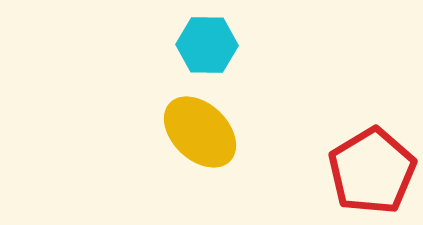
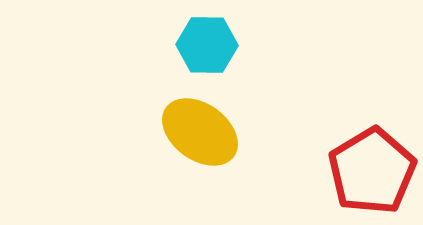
yellow ellipse: rotated 8 degrees counterclockwise
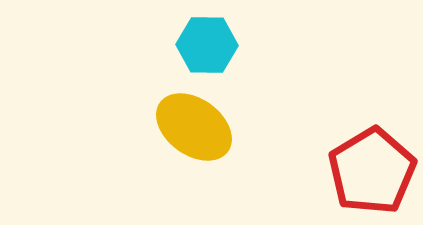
yellow ellipse: moved 6 px left, 5 px up
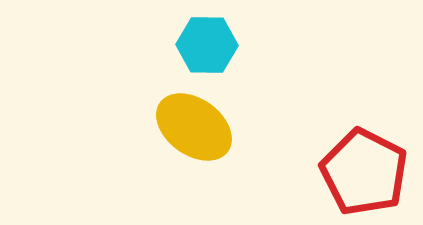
red pentagon: moved 8 px left, 1 px down; rotated 14 degrees counterclockwise
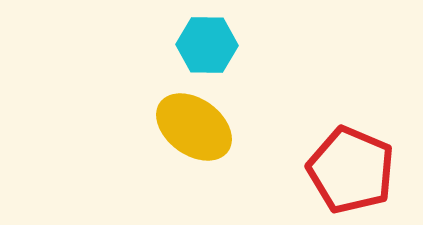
red pentagon: moved 13 px left, 2 px up; rotated 4 degrees counterclockwise
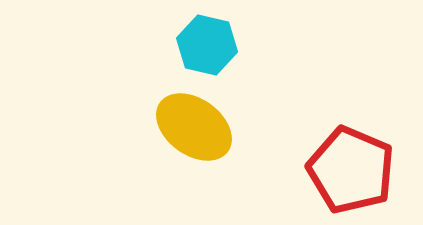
cyan hexagon: rotated 12 degrees clockwise
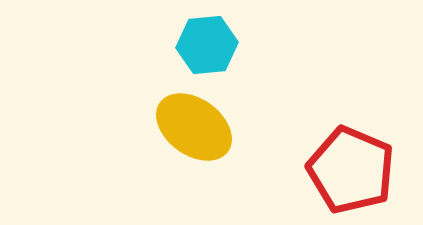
cyan hexagon: rotated 18 degrees counterclockwise
